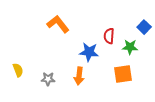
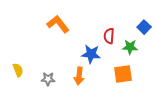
blue star: moved 2 px right, 2 px down
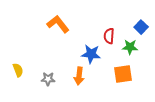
blue square: moved 3 px left
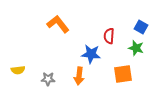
blue square: rotated 16 degrees counterclockwise
green star: moved 6 px right, 1 px down; rotated 14 degrees clockwise
yellow semicircle: rotated 104 degrees clockwise
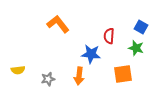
gray star: rotated 16 degrees counterclockwise
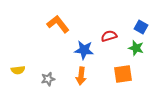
red semicircle: rotated 70 degrees clockwise
blue star: moved 7 px left, 4 px up
orange arrow: moved 2 px right
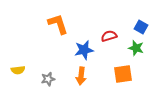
orange L-shape: rotated 20 degrees clockwise
blue star: rotated 18 degrees counterclockwise
